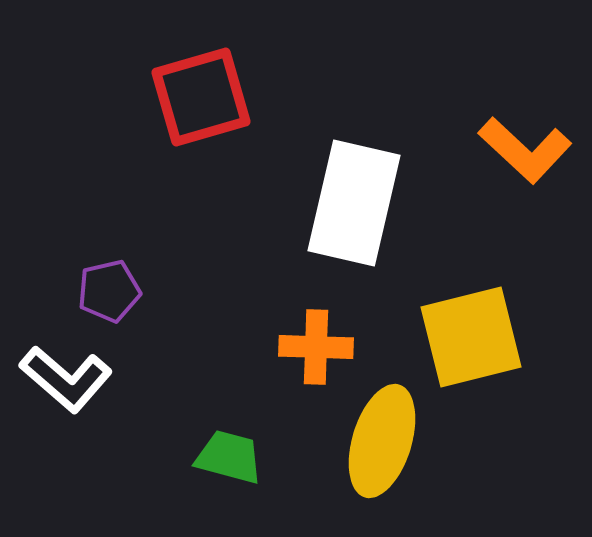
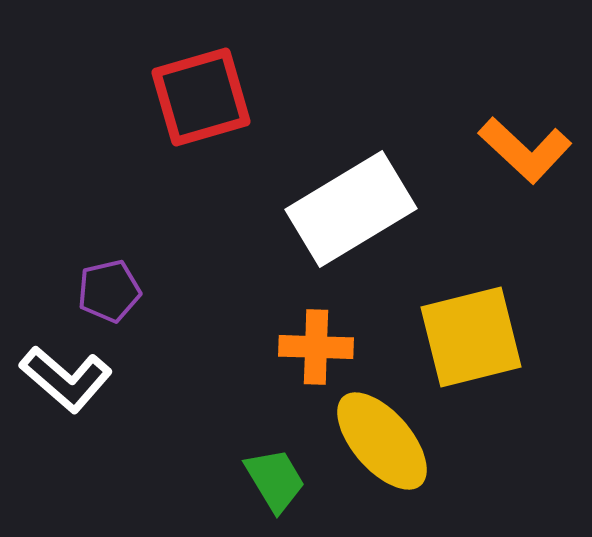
white rectangle: moved 3 px left, 6 px down; rotated 46 degrees clockwise
yellow ellipse: rotated 58 degrees counterclockwise
green trapezoid: moved 46 px right, 23 px down; rotated 44 degrees clockwise
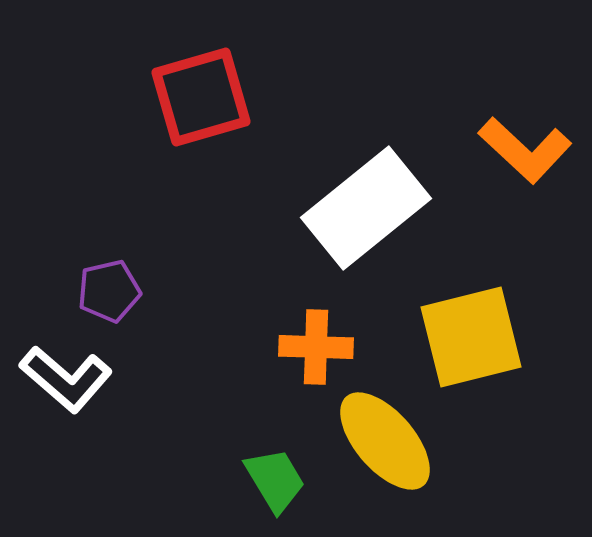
white rectangle: moved 15 px right, 1 px up; rotated 8 degrees counterclockwise
yellow ellipse: moved 3 px right
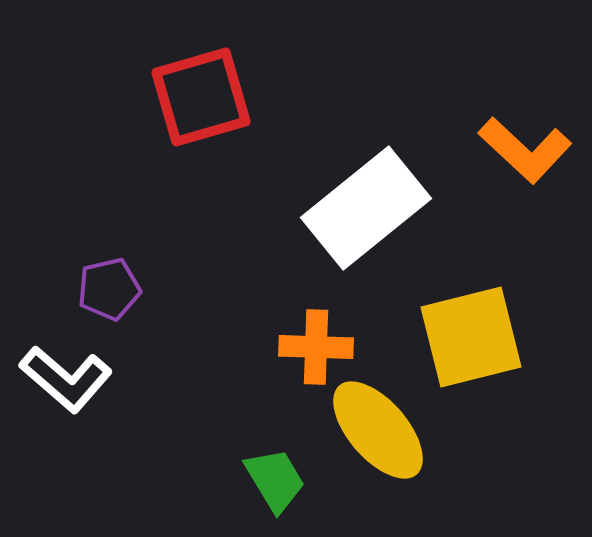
purple pentagon: moved 2 px up
yellow ellipse: moved 7 px left, 11 px up
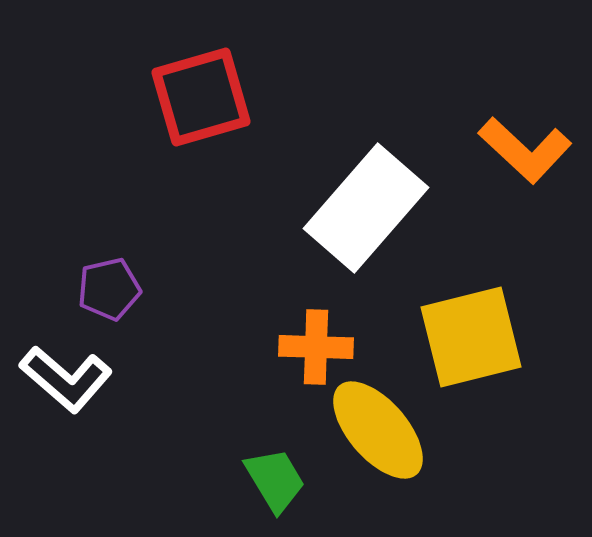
white rectangle: rotated 10 degrees counterclockwise
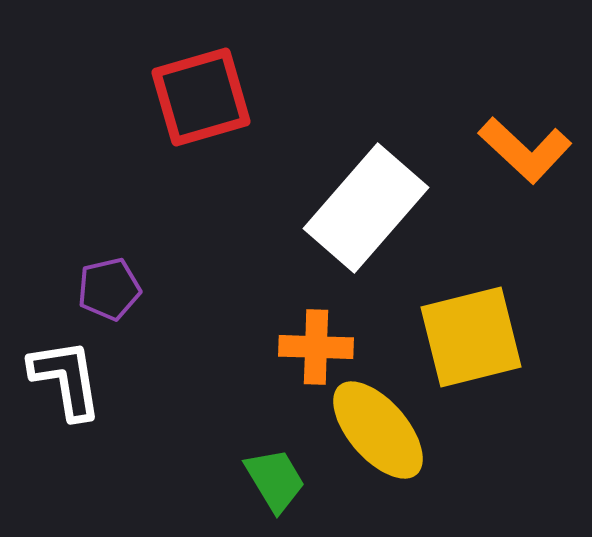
white L-shape: rotated 140 degrees counterclockwise
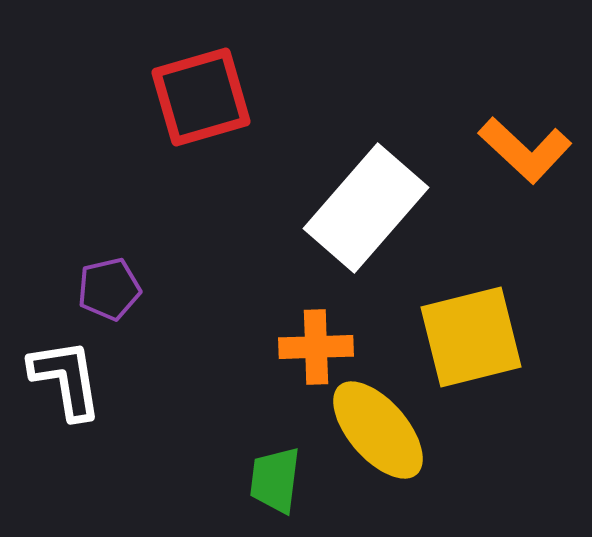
orange cross: rotated 4 degrees counterclockwise
green trapezoid: rotated 142 degrees counterclockwise
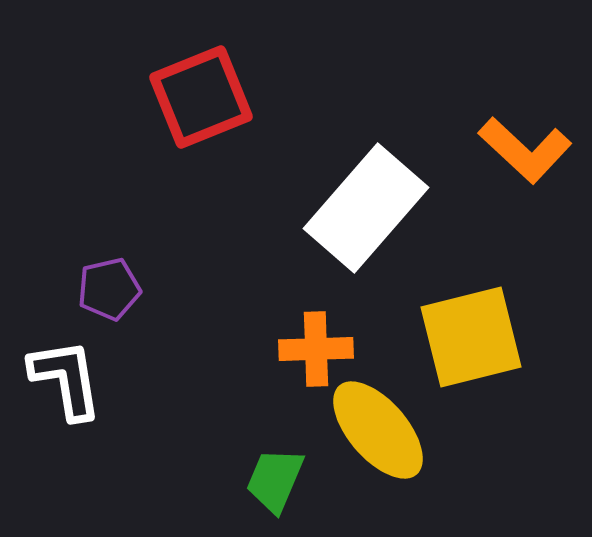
red square: rotated 6 degrees counterclockwise
orange cross: moved 2 px down
green trapezoid: rotated 16 degrees clockwise
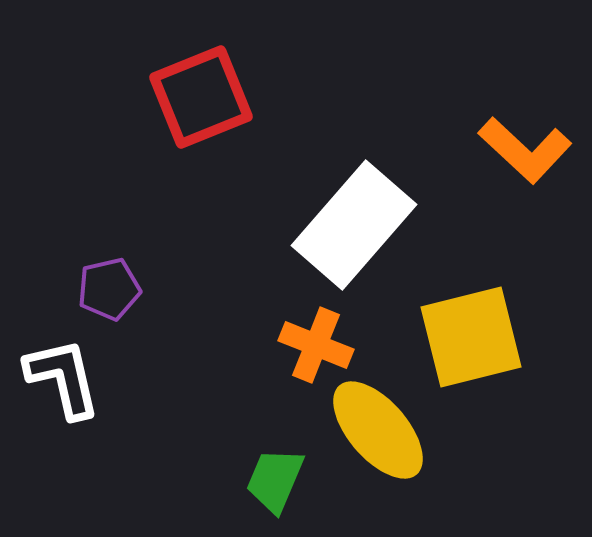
white rectangle: moved 12 px left, 17 px down
orange cross: moved 4 px up; rotated 24 degrees clockwise
white L-shape: moved 3 px left, 1 px up; rotated 4 degrees counterclockwise
